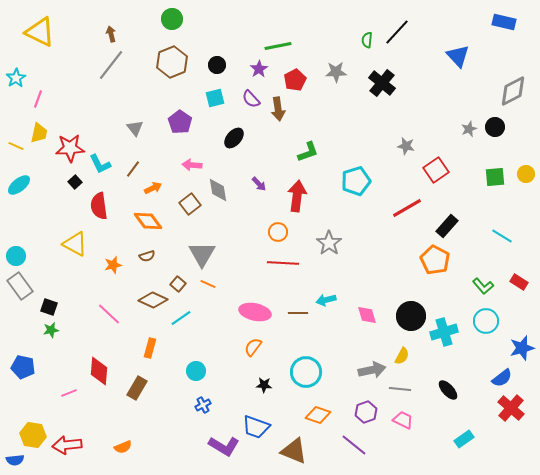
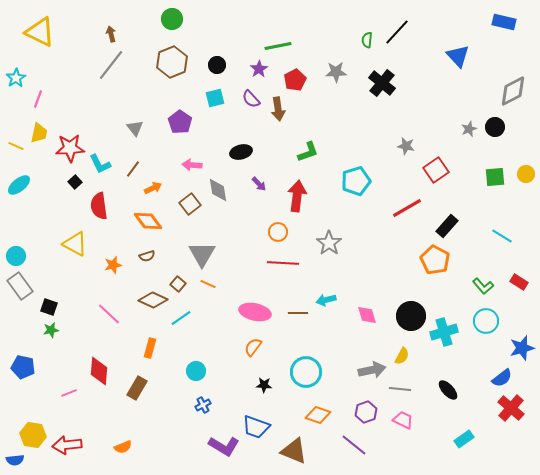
black ellipse at (234, 138): moved 7 px right, 14 px down; rotated 35 degrees clockwise
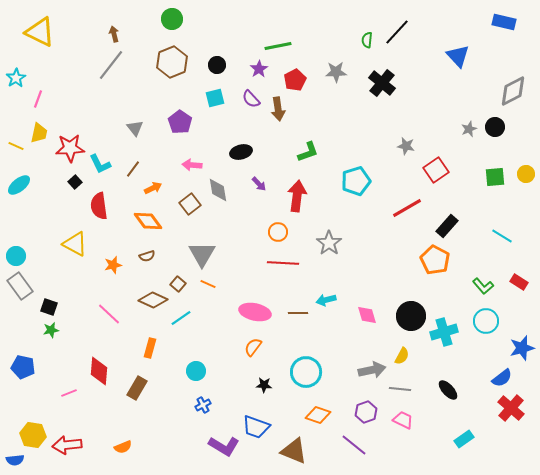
brown arrow at (111, 34): moved 3 px right
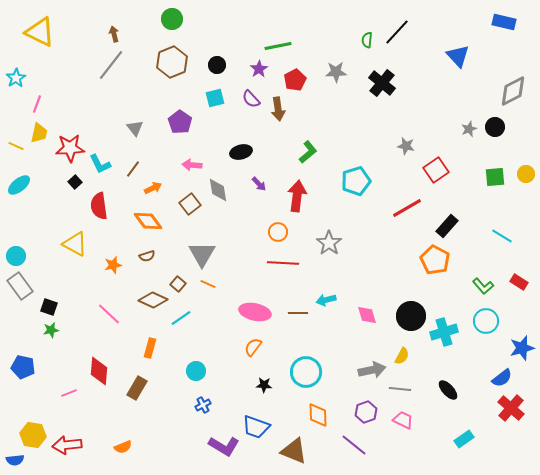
pink line at (38, 99): moved 1 px left, 5 px down
green L-shape at (308, 152): rotated 20 degrees counterclockwise
orange diamond at (318, 415): rotated 70 degrees clockwise
